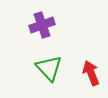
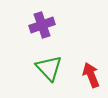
red arrow: moved 2 px down
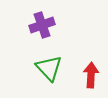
red arrow: rotated 25 degrees clockwise
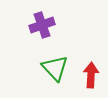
green triangle: moved 6 px right
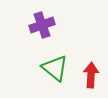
green triangle: rotated 8 degrees counterclockwise
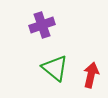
red arrow: rotated 10 degrees clockwise
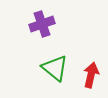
purple cross: moved 1 px up
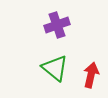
purple cross: moved 15 px right, 1 px down
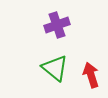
red arrow: rotated 30 degrees counterclockwise
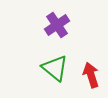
purple cross: rotated 15 degrees counterclockwise
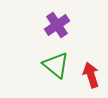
green triangle: moved 1 px right, 3 px up
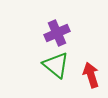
purple cross: moved 8 px down; rotated 10 degrees clockwise
